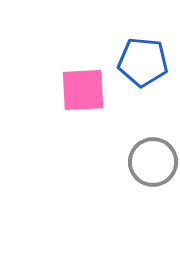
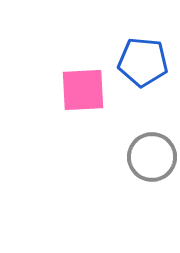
gray circle: moved 1 px left, 5 px up
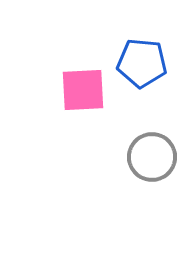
blue pentagon: moved 1 px left, 1 px down
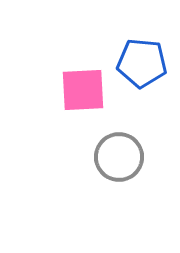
gray circle: moved 33 px left
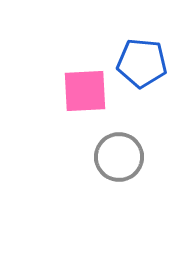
pink square: moved 2 px right, 1 px down
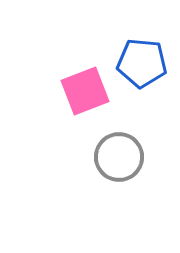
pink square: rotated 18 degrees counterclockwise
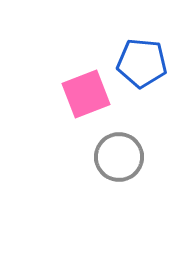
pink square: moved 1 px right, 3 px down
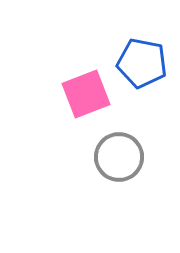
blue pentagon: rotated 6 degrees clockwise
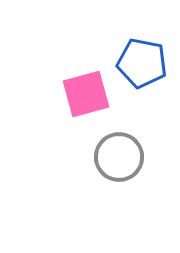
pink square: rotated 6 degrees clockwise
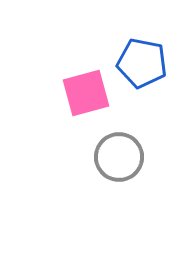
pink square: moved 1 px up
